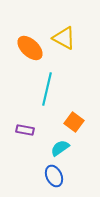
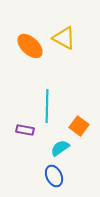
orange ellipse: moved 2 px up
cyan line: moved 17 px down; rotated 12 degrees counterclockwise
orange square: moved 5 px right, 4 px down
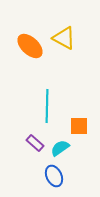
orange square: rotated 36 degrees counterclockwise
purple rectangle: moved 10 px right, 13 px down; rotated 30 degrees clockwise
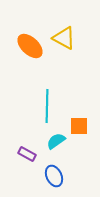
purple rectangle: moved 8 px left, 11 px down; rotated 12 degrees counterclockwise
cyan semicircle: moved 4 px left, 7 px up
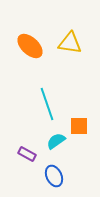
yellow triangle: moved 6 px right, 5 px down; rotated 20 degrees counterclockwise
cyan line: moved 2 px up; rotated 20 degrees counterclockwise
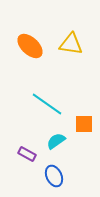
yellow triangle: moved 1 px right, 1 px down
cyan line: rotated 36 degrees counterclockwise
orange square: moved 5 px right, 2 px up
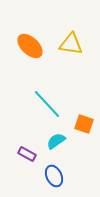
cyan line: rotated 12 degrees clockwise
orange square: rotated 18 degrees clockwise
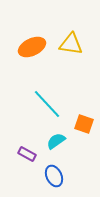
orange ellipse: moved 2 px right, 1 px down; rotated 68 degrees counterclockwise
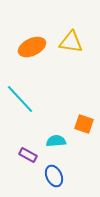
yellow triangle: moved 2 px up
cyan line: moved 27 px left, 5 px up
cyan semicircle: rotated 30 degrees clockwise
purple rectangle: moved 1 px right, 1 px down
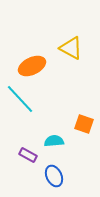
yellow triangle: moved 6 px down; rotated 20 degrees clockwise
orange ellipse: moved 19 px down
cyan semicircle: moved 2 px left
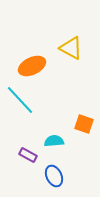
cyan line: moved 1 px down
